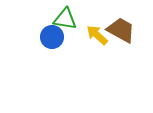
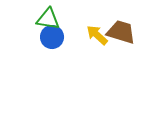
green triangle: moved 17 px left
brown trapezoid: moved 2 px down; rotated 12 degrees counterclockwise
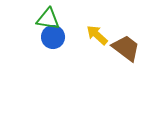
brown trapezoid: moved 5 px right, 16 px down; rotated 20 degrees clockwise
blue circle: moved 1 px right
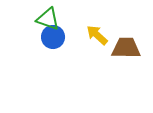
green triangle: rotated 10 degrees clockwise
brown trapezoid: rotated 36 degrees counterclockwise
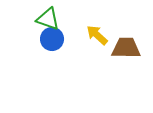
blue circle: moved 1 px left, 2 px down
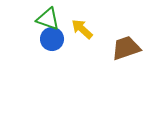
yellow arrow: moved 15 px left, 6 px up
brown trapezoid: rotated 20 degrees counterclockwise
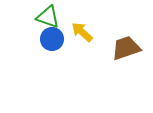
green triangle: moved 2 px up
yellow arrow: moved 3 px down
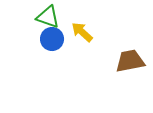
brown trapezoid: moved 4 px right, 13 px down; rotated 8 degrees clockwise
